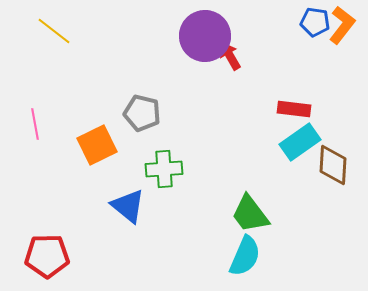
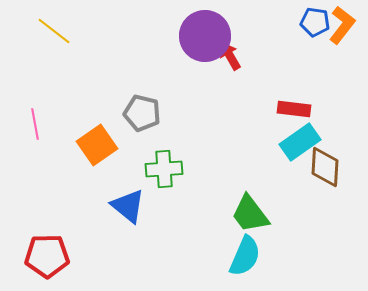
orange square: rotated 9 degrees counterclockwise
brown diamond: moved 8 px left, 2 px down
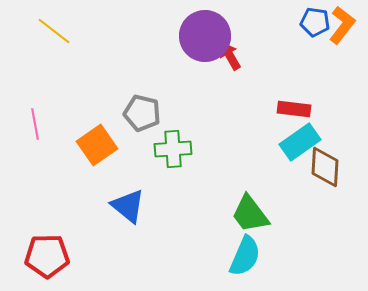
green cross: moved 9 px right, 20 px up
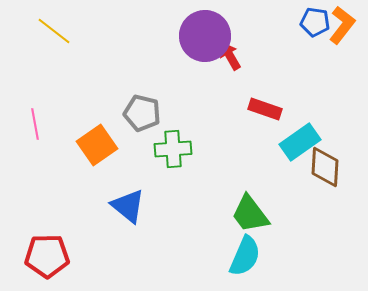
red rectangle: moved 29 px left; rotated 12 degrees clockwise
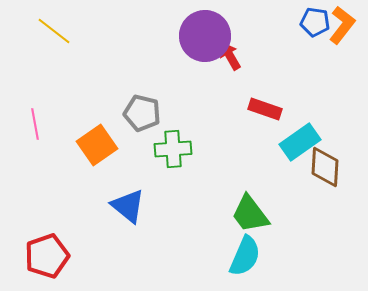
red pentagon: rotated 18 degrees counterclockwise
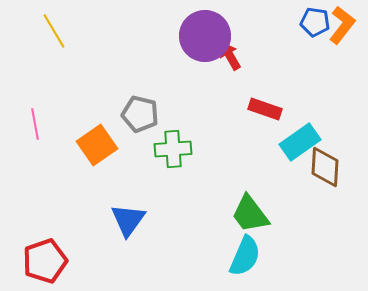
yellow line: rotated 21 degrees clockwise
gray pentagon: moved 2 px left, 1 px down
blue triangle: moved 14 px down; rotated 27 degrees clockwise
red pentagon: moved 2 px left, 5 px down
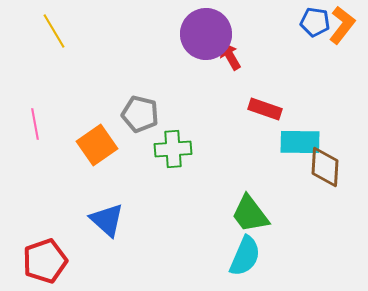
purple circle: moved 1 px right, 2 px up
cyan rectangle: rotated 36 degrees clockwise
blue triangle: moved 21 px left; rotated 24 degrees counterclockwise
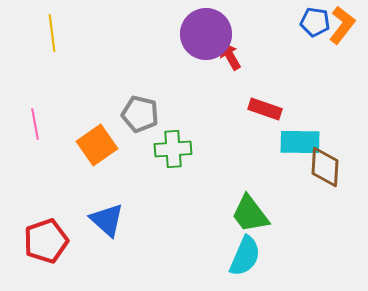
yellow line: moved 2 px left, 2 px down; rotated 24 degrees clockwise
red pentagon: moved 1 px right, 20 px up
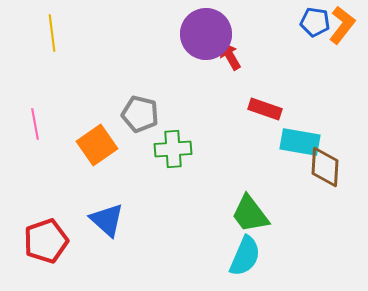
cyan rectangle: rotated 9 degrees clockwise
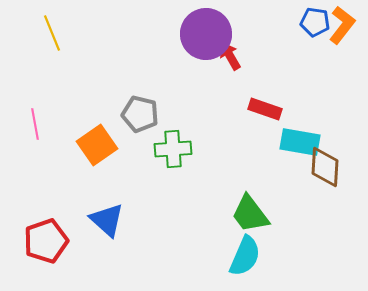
yellow line: rotated 15 degrees counterclockwise
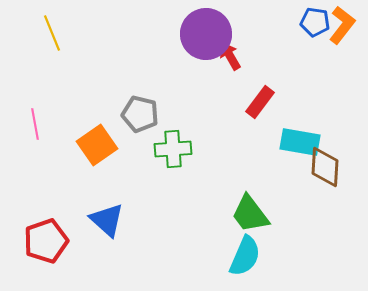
red rectangle: moved 5 px left, 7 px up; rotated 72 degrees counterclockwise
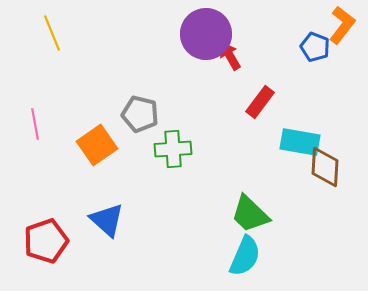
blue pentagon: moved 25 px down; rotated 12 degrees clockwise
green trapezoid: rotated 9 degrees counterclockwise
